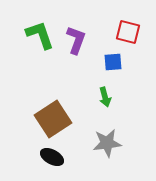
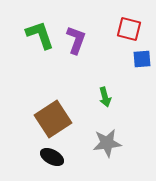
red square: moved 1 px right, 3 px up
blue square: moved 29 px right, 3 px up
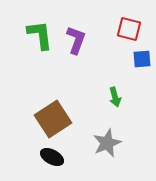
green L-shape: rotated 12 degrees clockwise
green arrow: moved 10 px right
gray star: rotated 16 degrees counterclockwise
